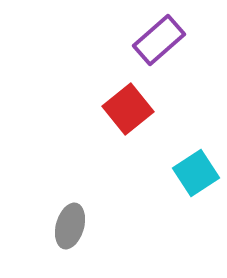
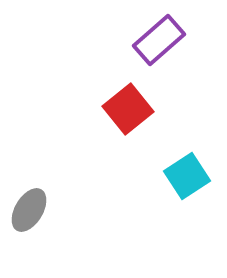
cyan square: moved 9 px left, 3 px down
gray ellipse: moved 41 px left, 16 px up; rotated 15 degrees clockwise
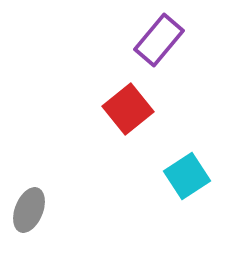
purple rectangle: rotated 9 degrees counterclockwise
gray ellipse: rotated 9 degrees counterclockwise
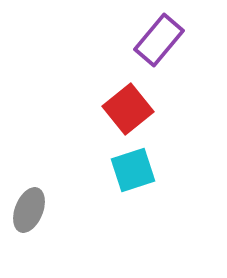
cyan square: moved 54 px left, 6 px up; rotated 15 degrees clockwise
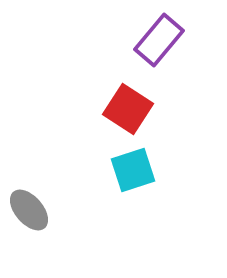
red square: rotated 18 degrees counterclockwise
gray ellipse: rotated 63 degrees counterclockwise
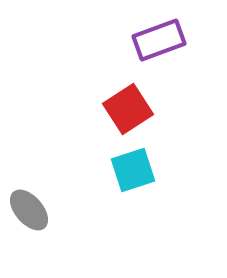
purple rectangle: rotated 30 degrees clockwise
red square: rotated 24 degrees clockwise
